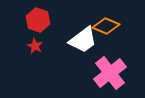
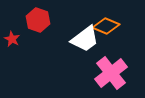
white trapezoid: moved 2 px right, 1 px up
red star: moved 23 px left, 7 px up
pink cross: moved 1 px right
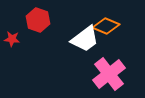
red star: rotated 21 degrees counterclockwise
pink cross: moved 2 px left, 1 px down
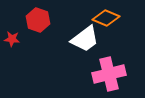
orange diamond: moved 8 px up
pink cross: rotated 24 degrees clockwise
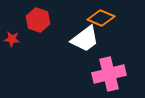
orange diamond: moved 5 px left
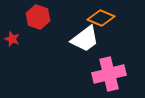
red hexagon: moved 3 px up
red star: rotated 14 degrees clockwise
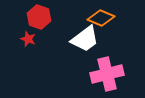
red hexagon: moved 1 px right
red star: moved 16 px right
pink cross: moved 2 px left
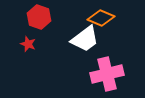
red star: moved 5 px down
